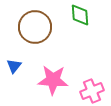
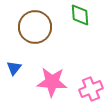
blue triangle: moved 2 px down
pink star: moved 1 px left, 2 px down
pink cross: moved 1 px left, 2 px up
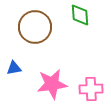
blue triangle: rotated 42 degrees clockwise
pink star: moved 2 px down; rotated 12 degrees counterclockwise
pink cross: rotated 20 degrees clockwise
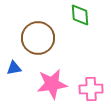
brown circle: moved 3 px right, 11 px down
